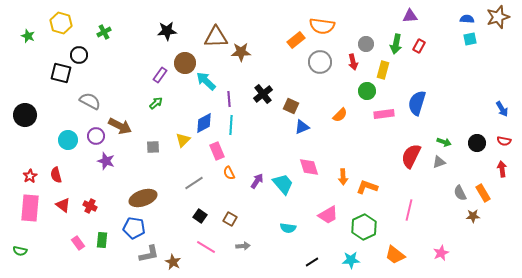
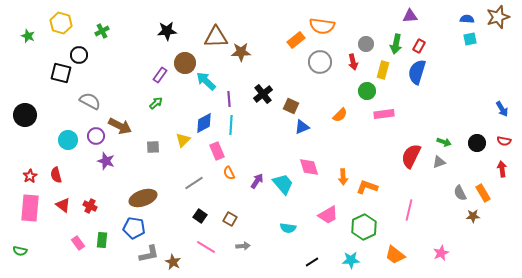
green cross at (104, 32): moved 2 px left, 1 px up
blue semicircle at (417, 103): moved 31 px up
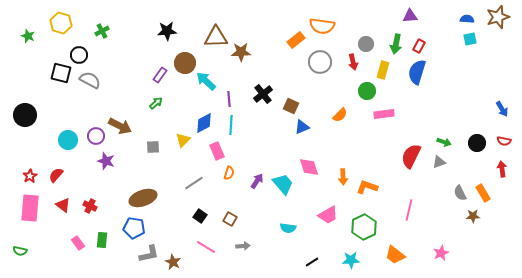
gray semicircle at (90, 101): moved 21 px up
orange semicircle at (229, 173): rotated 136 degrees counterclockwise
red semicircle at (56, 175): rotated 56 degrees clockwise
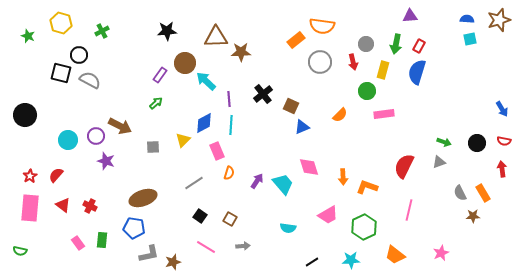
brown star at (498, 17): moved 1 px right, 3 px down
red semicircle at (411, 156): moved 7 px left, 10 px down
brown star at (173, 262): rotated 28 degrees clockwise
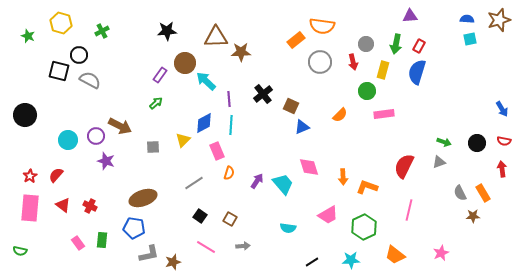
black square at (61, 73): moved 2 px left, 2 px up
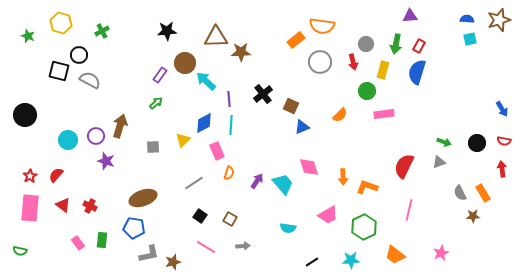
brown arrow at (120, 126): rotated 100 degrees counterclockwise
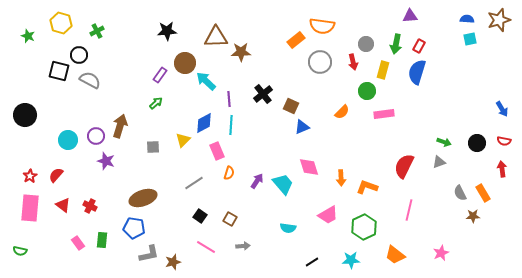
green cross at (102, 31): moved 5 px left
orange semicircle at (340, 115): moved 2 px right, 3 px up
orange arrow at (343, 177): moved 2 px left, 1 px down
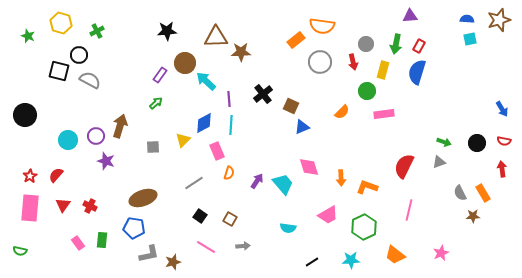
red triangle at (63, 205): rotated 28 degrees clockwise
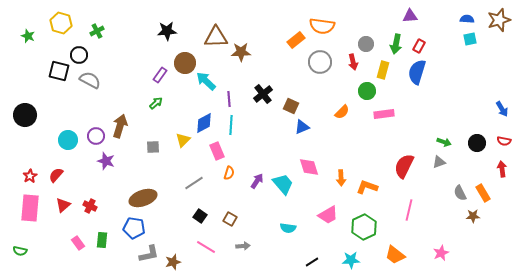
red triangle at (63, 205): rotated 14 degrees clockwise
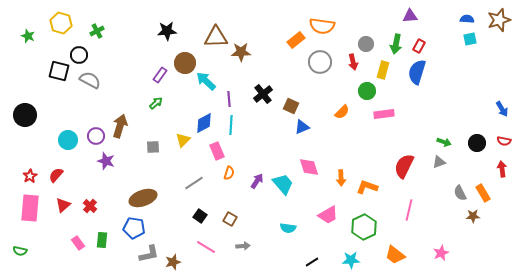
red cross at (90, 206): rotated 16 degrees clockwise
